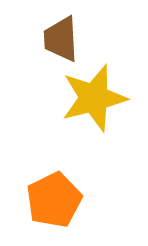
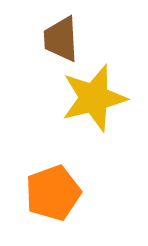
orange pentagon: moved 1 px left, 7 px up; rotated 6 degrees clockwise
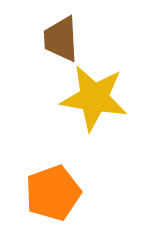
yellow star: rotated 24 degrees clockwise
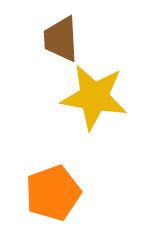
yellow star: moved 1 px up
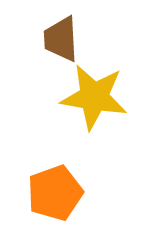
orange pentagon: moved 2 px right
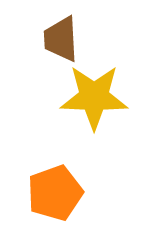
yellow star: rotated 8 degrees counterclockwise
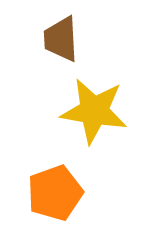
yellow star: moved 14 px down; rotated 8 degrees clockwise
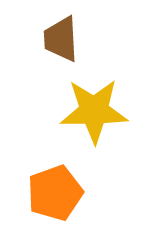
yellow star: rotated 10 degrees counterclockwise
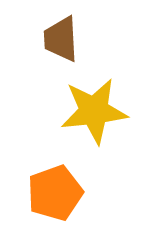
yellow star: rotated 6 degrees counterclockwise
